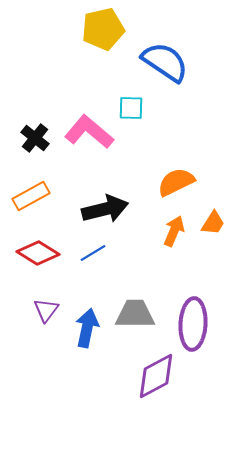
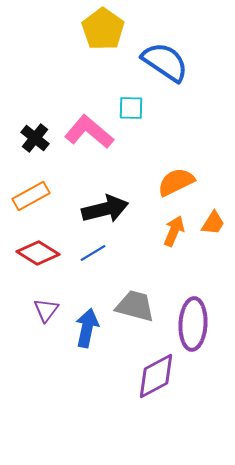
yellow pentagon: rotated 24 degrees counterclockwise
gray trapezoid: moved 8 px up; rotated 15 degrees clockwise
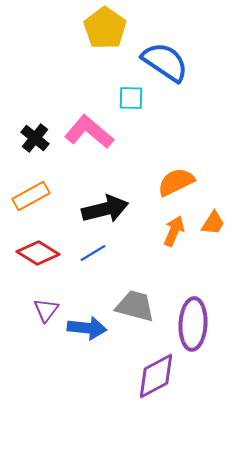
yellow pentagon: moved 2 px right, 1 px up
cyan square: moved 10 px up
blue arrow: rotated 84 degrees clockwise
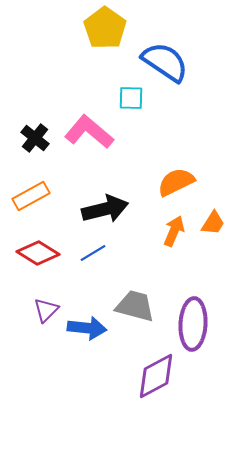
purple triangle: rotated 8 degrees clockwise
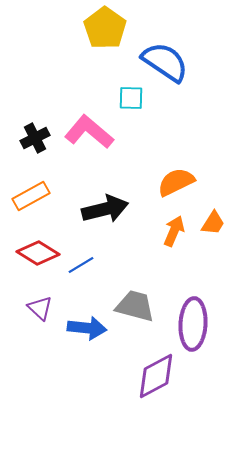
black cross: rotated 24 degrees clockwise
blue line: moved 12 px left, 12 px down
purple triangle: moved 6 px left, 2 px up; rotated 32 degrees counterclockwise
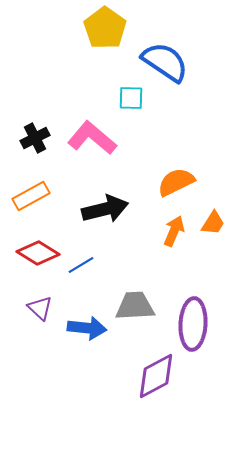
pink L-shape: moved 3 px right, 6 px down
gray trapezoid: rotated 18 degrees counterclockwise
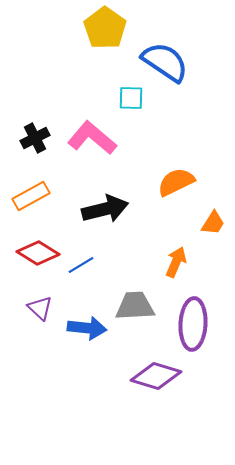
orange arrow: moved 2 px right, 31 px down
purple diamond: rotated 45 degrees clockwise
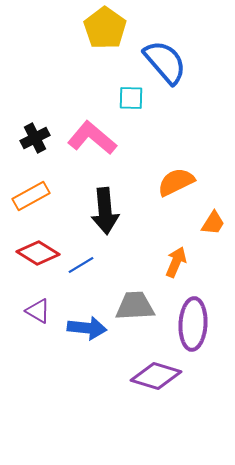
blue semicircle: rotated 15 degrees clockwise
black arrow: moved 2 px down; rotated 99 degrees clockwise
purple triangle: moved 2 px left, 3 px down; rotated 12 degrees counterclockwise
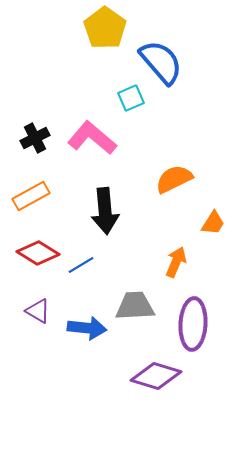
blue semicircle: moved 4 px left
cyan square: rotated 24 degrees counterclockwise
orange semicircle: moved 2 px left, 3 px up
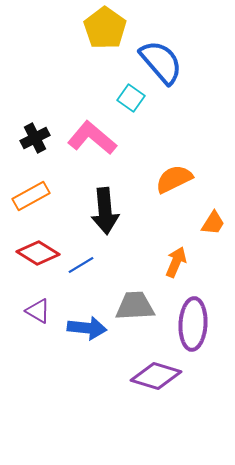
cyan square: rotated 32 degrees counterclockwise
